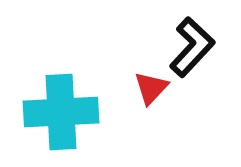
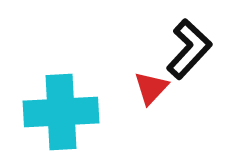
black L-shape: moved 3 px left, 2 px down
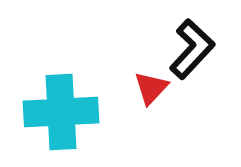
black L-shape: moved 3 px right
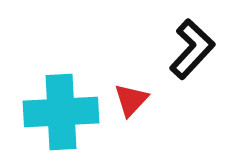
red triangle: moved 20 px left, 12 px down
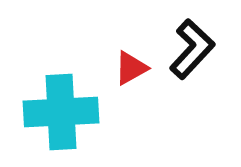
red triangle: moved 32 px up; rotated 18 degrees clockwise
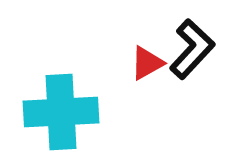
red triangle: moved 16 px right, 5 px up
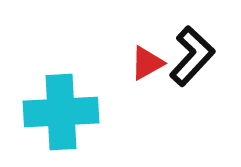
black L-shape: moved 7 px down
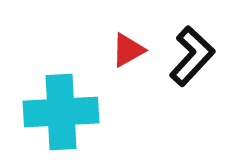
red triangle: moved 19 px left, 13 px up
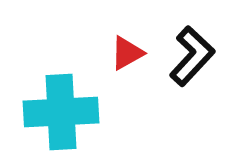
red triangle: moved 1 px left, 3 px down
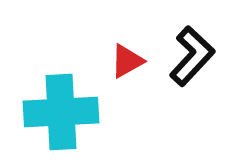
red triangle: moved 8 px down
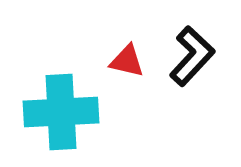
red triangle: rotated 42 degrees clockwise
